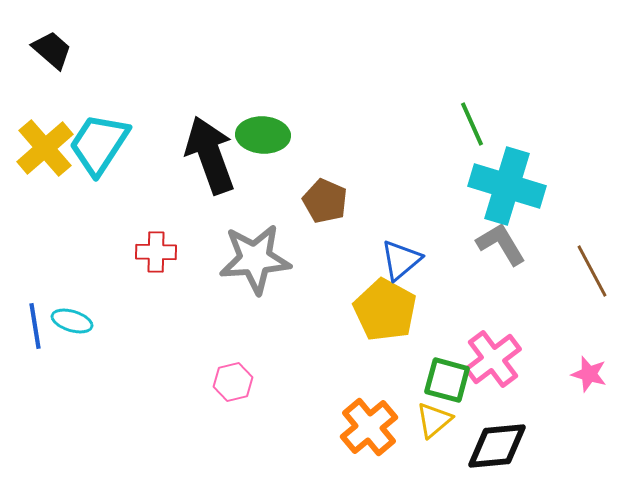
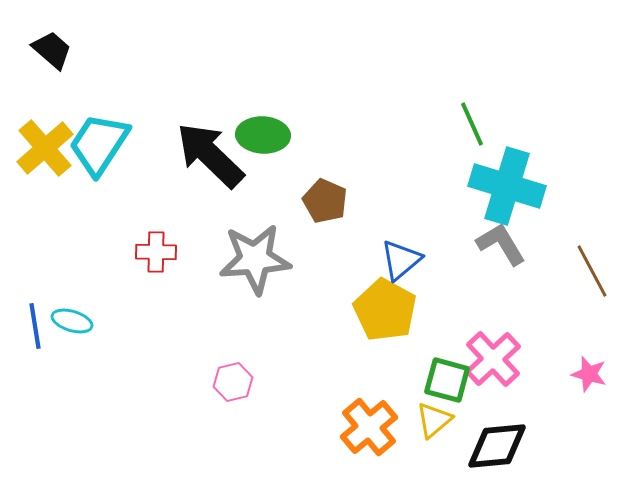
black arrow: rotated 26 degrees counterclockwise
pink cross: rotated 6 degrees counterclockwise
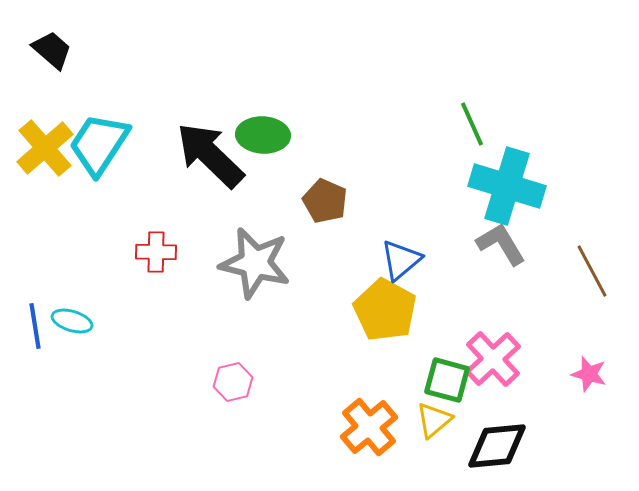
gray star: moved 4 px down; rotated 18 degrees clockwise
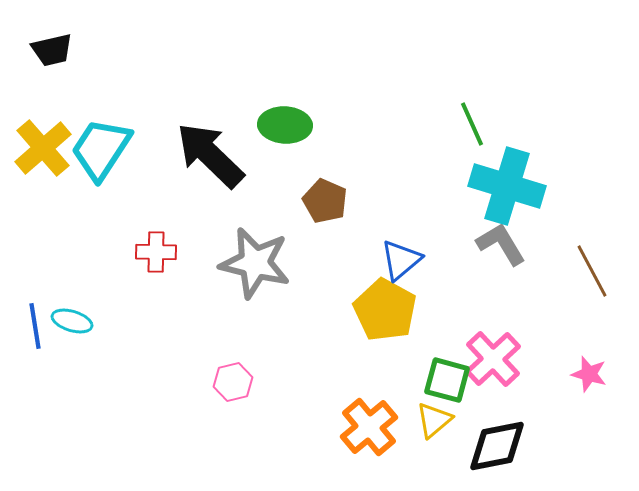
black trapezoid: rotated 126 degrees clockwise
green ellipse: moved 22 px right, 10 px up
cyan trapezoid: moved 2 px right, 5 px down
yellow cross: moved 2 px left
black diamond: rotated 6 degrees counterclockwise
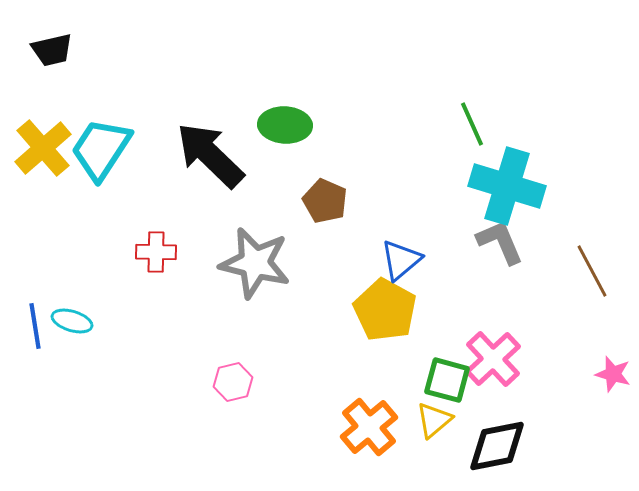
gray L-shape: moved 1 px left, 2 px up; rotated 8 degrees clockwise
pink star: moved 24 px right
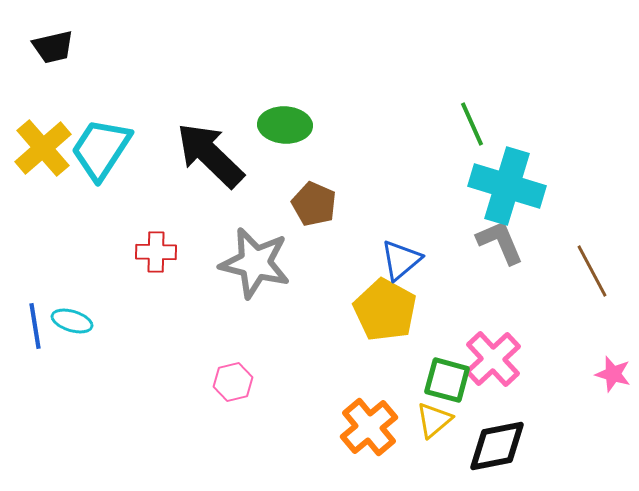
black trapezoid: moved 1 px right, 3 px up
brown pentagon: moved 11 px left, 3 px down
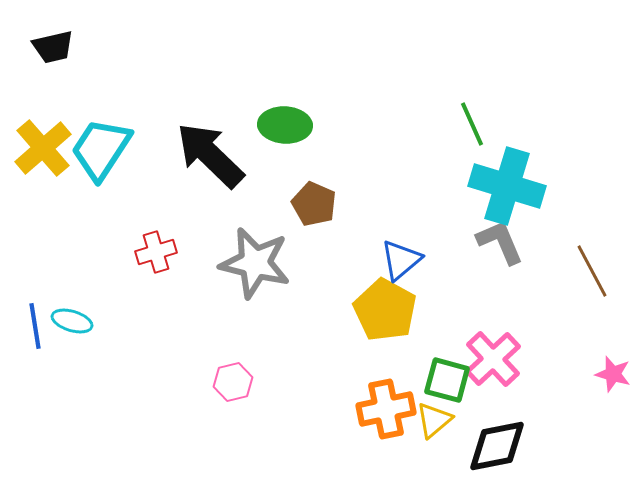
red cross: rotated 18 degrees counterclockwise
orange cross: moved 17 px right, 18 px up; rotated 28 degrees clockwise
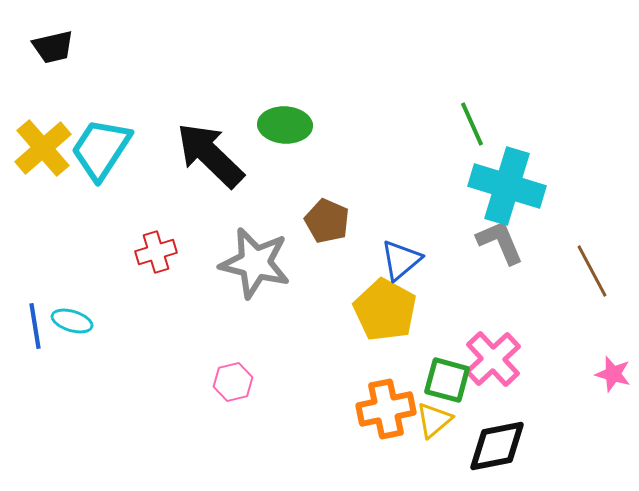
brown pentagon: moved 13 px right, 17 px down
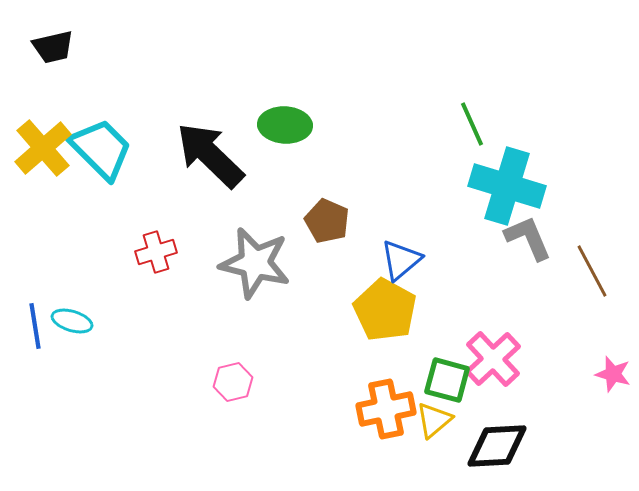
cyan trapezoid: rotated 102 degrees clockwise
gray L-shape: moved 28 px right, 4 px up
black diamond: rotated 8 degrees clockwise
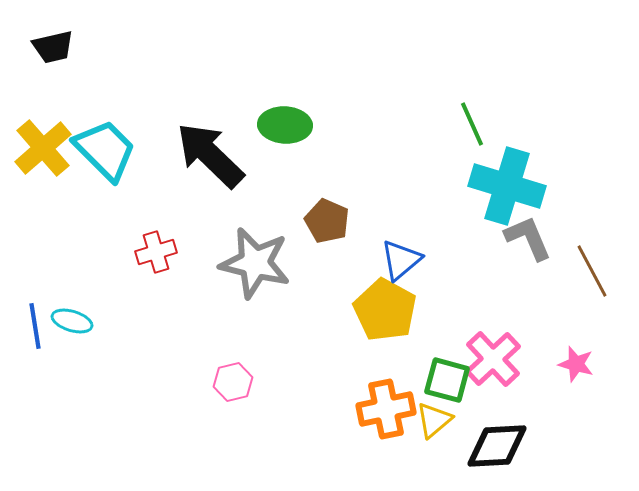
cyan trapezoid: moved 4 px right, 1 px down
pink star: moved 37 px left, 10 px up
